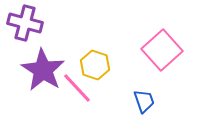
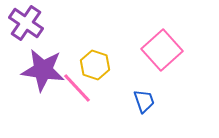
purple cross: moved 1 px right; rotated 20 degrees clockwise
purple star: rotated 24 degrees counterclockwise
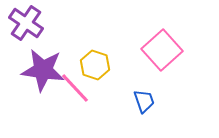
pink line: moved 2 px left
